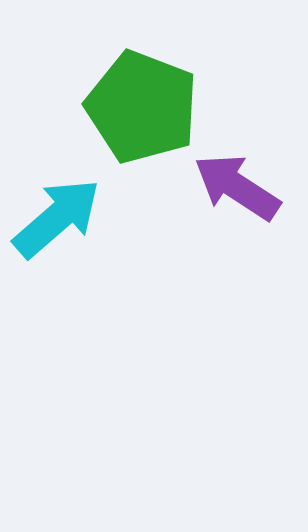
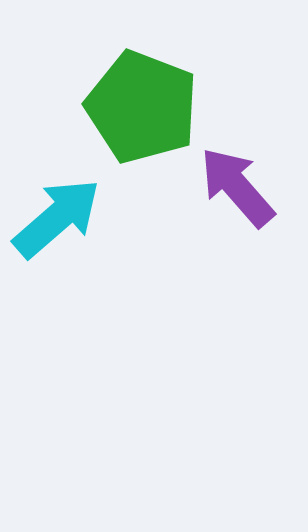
purple arrow: rotated 16 degrees clockwise
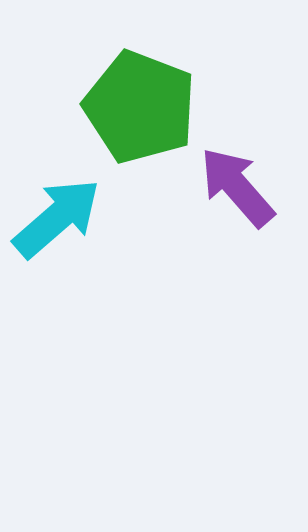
green pentagon: moved 2 px left
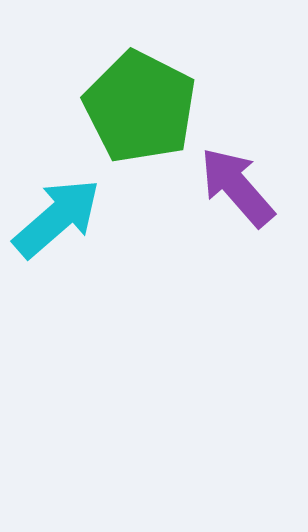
green pentagon: rotated 6 degrees clockwise
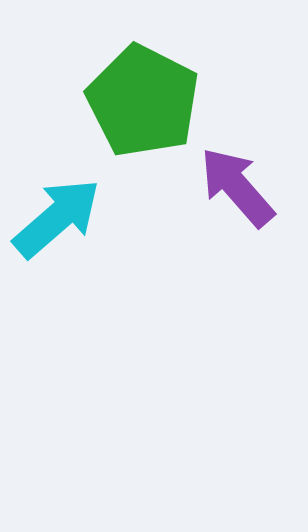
green pentagon: moved 3 px right, 6 px up
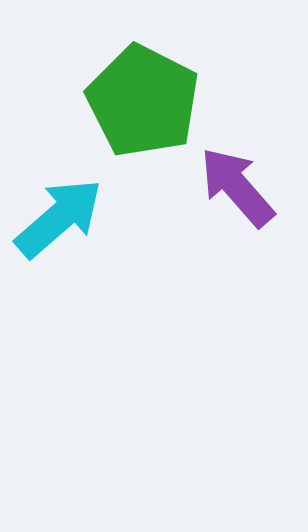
cyan arrow: moved 2 px right
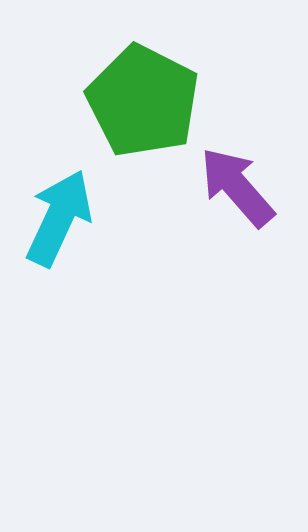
cyan arrow: rotated 24 degrees counterclockwise
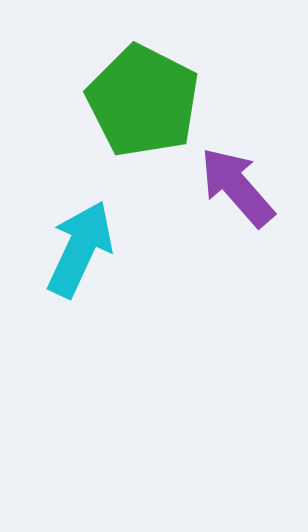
cyan arrow: moved 21 px right, 31 px down
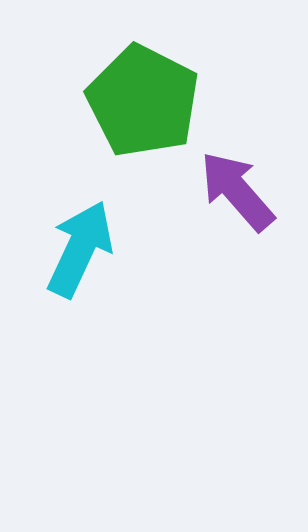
purple arrow: moved 4 px down
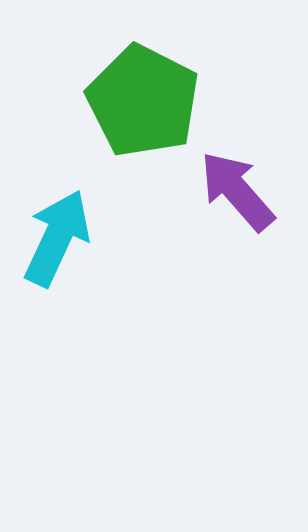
cyan arrow: moved 23 px left, 11 px up
